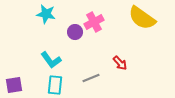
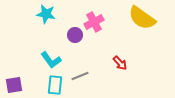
purple circle: moved 3 px down
gray line: moved 11 px left, 2 px up
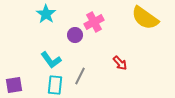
cyan star: rotated 24 degrees clockwise
yellow semicircle: moved 3 px right
gray line: rotated 42 degrees counterclockwise
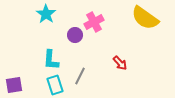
cyan L-shape: rotated 40 degrees clockwise
cyan rectangle: rotated 24 degrees counterclockwise
